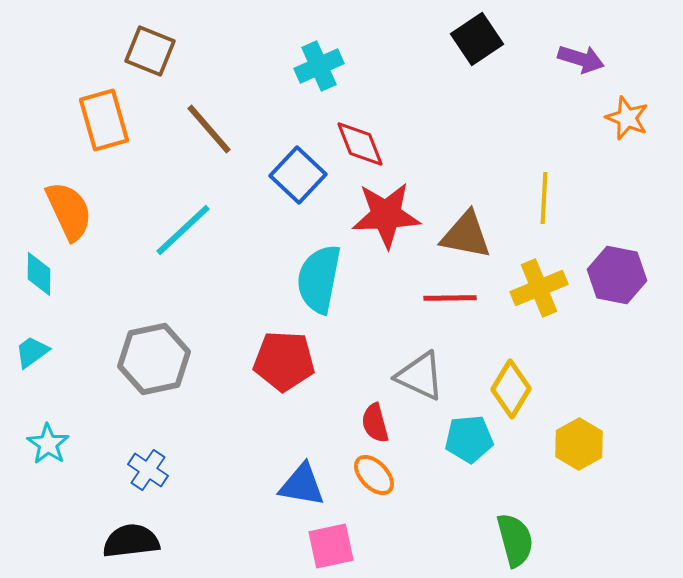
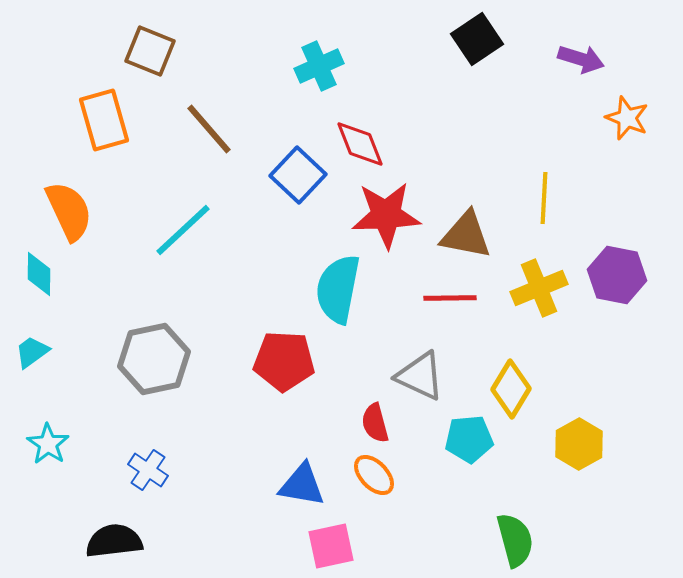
cyan semicircle: moved 19 px right, 10 px down
black semicircle: moved 17 px left
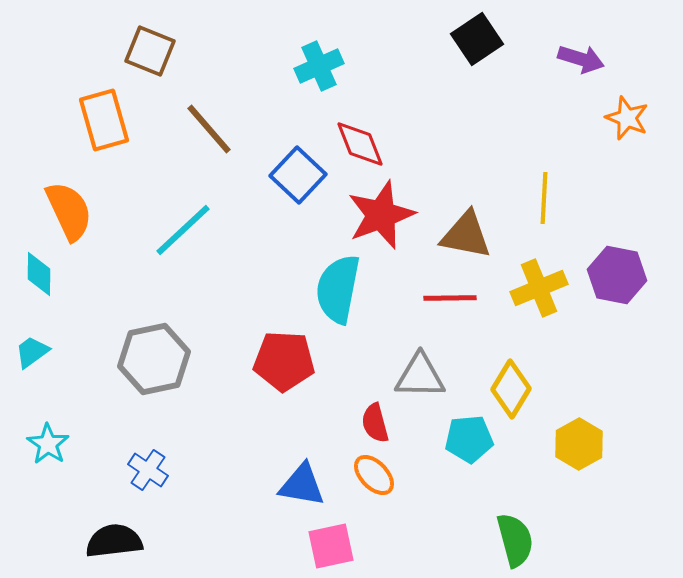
red star: moved 5 px left; rotated 18 degrees counterclockwise
gray triangle: rotated 24 degrees counterclockwise
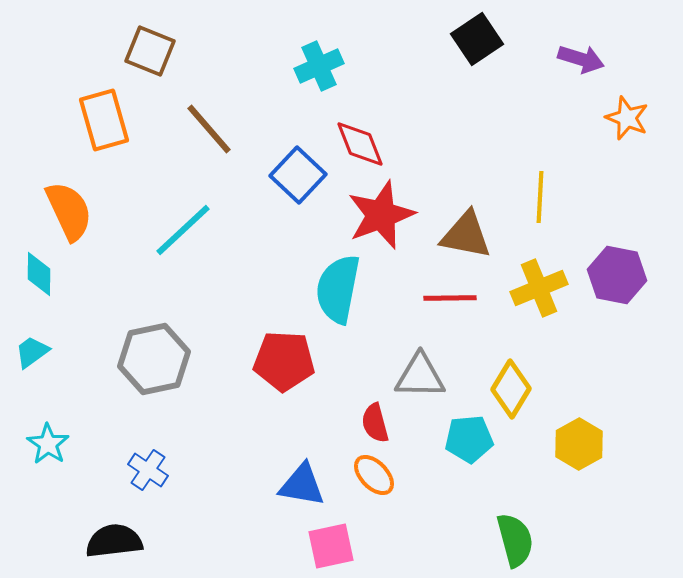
yellow line: moved 4 px left, 1 px up
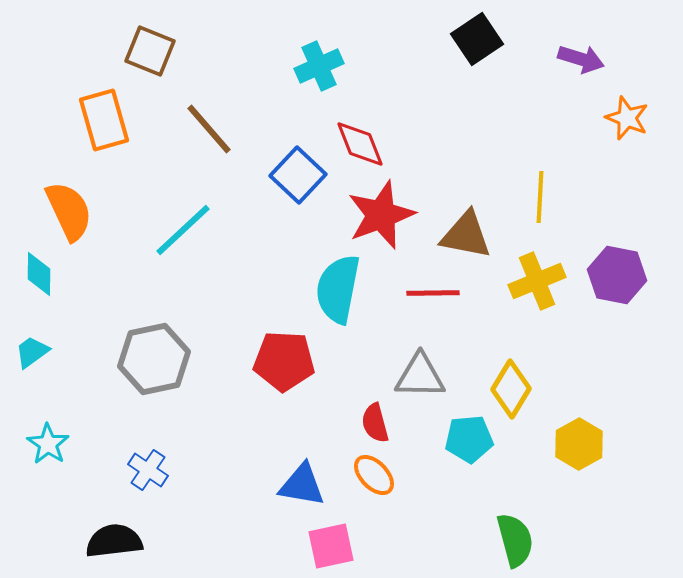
yellow cross: moved 2 px left, 7 px up
red line: moved 17 px left, 5 px up
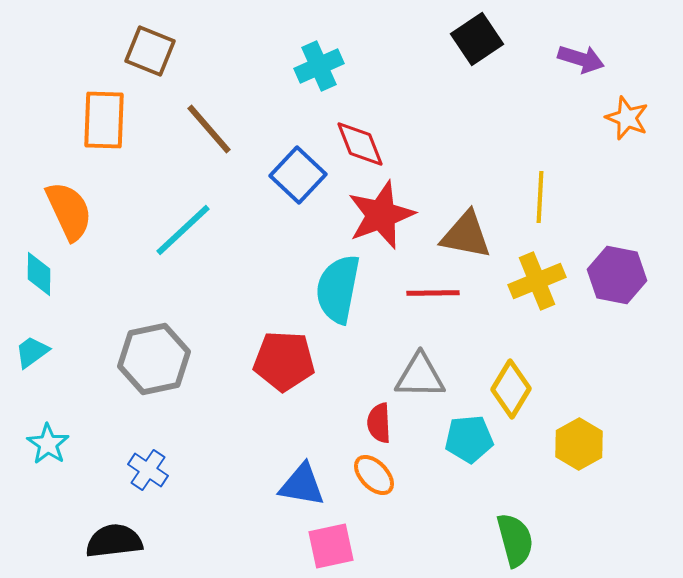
orange rectangle: rotated 18 degrees clockwise
red semicircle: moved 4 px right; rotated 12 degrees clockwise
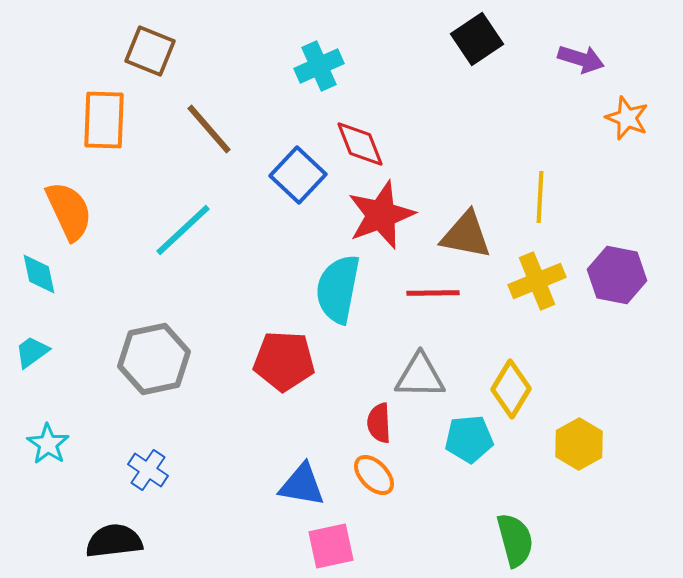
cyan diamond: rotated 12 degrees counterclockwise
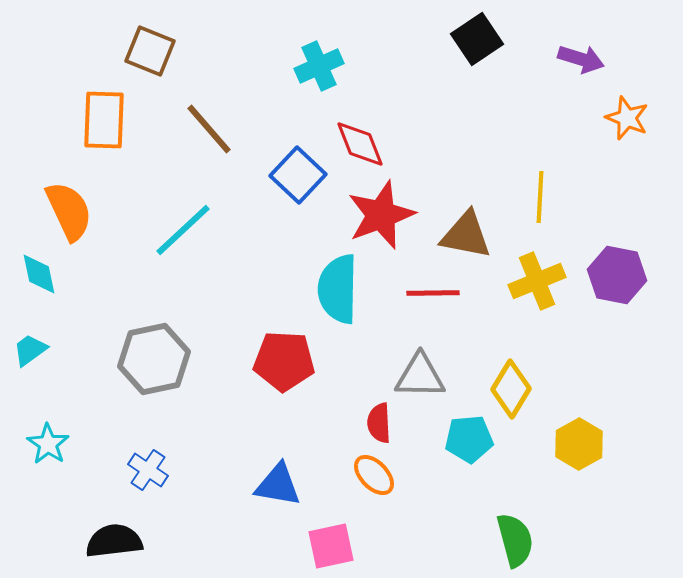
cyan semicircle: rotated 10 degrees counterclockwise
cyan trapezoid: moved 2 px left, 2 px up
blue triangle: moved 24 px left
